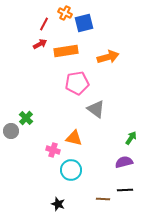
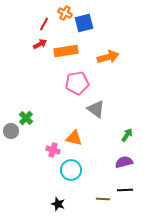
green arrow: moved 4 px left, 3 px up
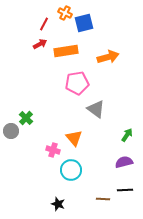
orange triangle: rotated 36 degrees clockwise
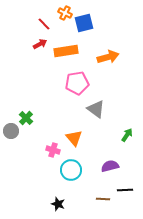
red line: rotated 72 degrees counterclockwise
purple semicircle: moved 14 px left, 4 px down
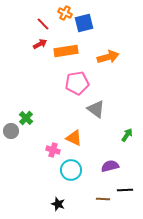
red line: moved 1 px left
orange triangle: rotated 24 degrees counterclockwise
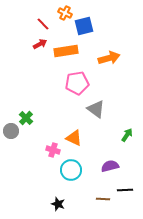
blue square: moved 3 px down
orange arrow: moved 1 px right, 1 px down
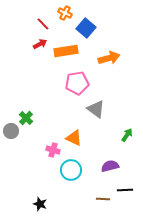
blue square: moved 2 px right, 2 px down; rotated 36 degrees counterclockwise
black star: moved 18 px left
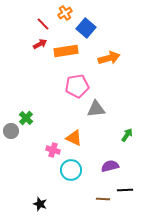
orange cross: rotated 32 degrees clockwise
pink pentagon: moved 3 px down
gray triangle: rotated 42 degrees counterclockwise
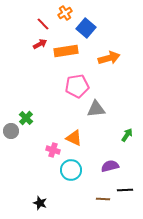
black star: moved 1 px up
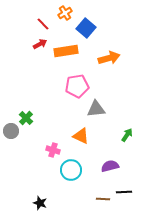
orange triangle: moved 7 px right, 2 px up
black line: moved 1 px left, 2 px down
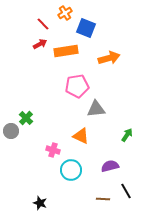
blue square: rotated 18 degrees counterclockwise
black line: moved 2 px right, 1 px up; rotated 63 degrees clockwise
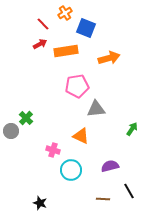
green arrow: moved 5 px right, 6 px up
black line: moved 3 px right
